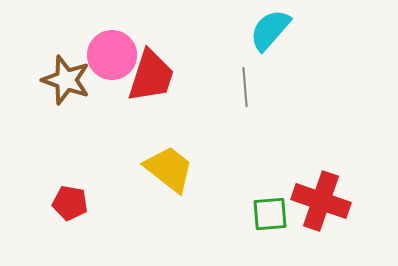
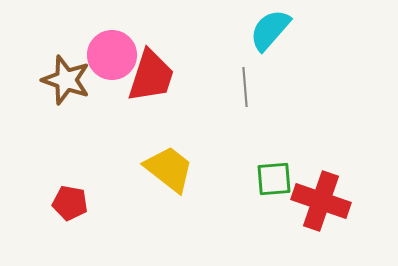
green square: moved 4 px right, 35 px up
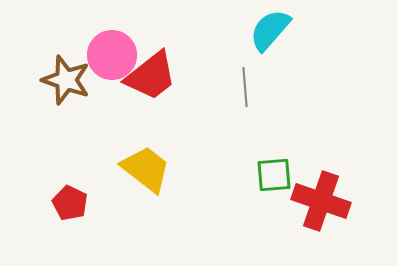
red trapezoid: rotated 34 degrees clockwise
yellow trapezoid: moved 23 px left
green square: moved 4 px up
red pentagon: rotated 16 degrees clockwise
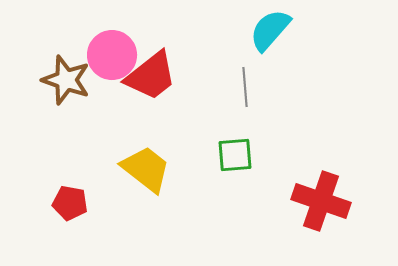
green square: moved 39 px left, 20 px up
red pentagon: rotated 16 degrees counterclockwise
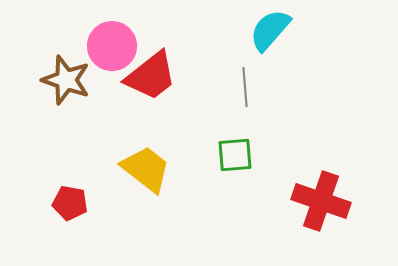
pink circle: moved 9 px up
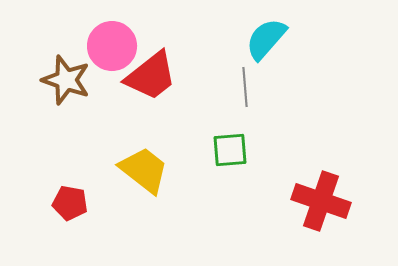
cyan semicircle: moved 4 px left, 9 px down
green square: moved 5 px left, 5 px up
yellow trapezoid: moved 2 px left, 1 px down
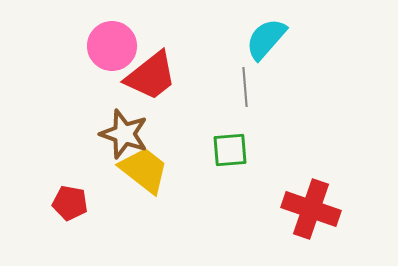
brown star: moved 58 px right, 54 px down
red cross: moved 10 px left, 8 px down
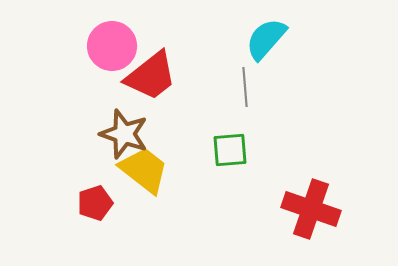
red pentagon: moved 25 px right; rotated 28 degrees counterclockwise
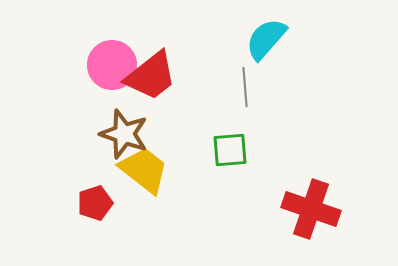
pink circle: moved 19 px down
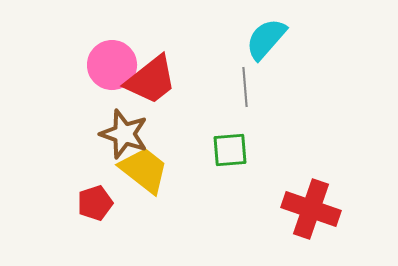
red trapezoid: moved 4 px down
